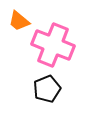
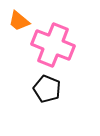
black pentagon: rotated 28 degrees counterclockwise
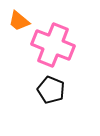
black pentagon: moved 4 px right, 1 px down
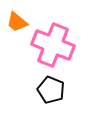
orange trapezoid: moved 2 px left, 1 px down
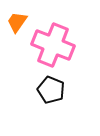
orange trapezoid: rotated 85 degrees clockwise
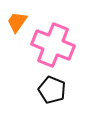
black pentagon: moved 1 px right
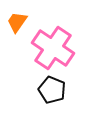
pink cross: moved 3 px down; rotated 12 degrees clockwise
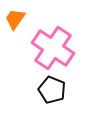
orange trapezoid: moved 2 px left, 3 px up
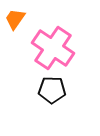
black pentagon: rotated 20 degrees counterclockwise
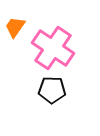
orange trapezoid: moved 8 px down
